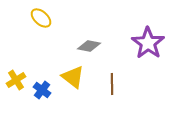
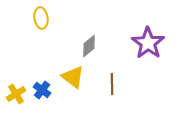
yellow ellipse: rotated 40 degrees clockwise
gray diamond: rotated 50 degrees counterclockwise
yellow cross: moved 14 px down
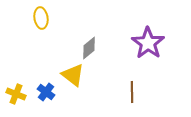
gray diamond: moved 2 px down
yellow triangle: moved 2 px up
brown line: moved 20 px right, 8 px down
blue cross: moved 4 px right, 2 px down
yellow cross: rotated 36 degrees counterclockwise
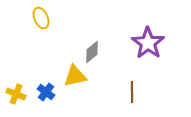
yellow ellipse: rotated 15 degrees counterclockwise
gray diamond: moved 3 px right, 4 px down
yellow triangle: moved 2 px right, 1 px down; rotated 50 degrees counterclockwise
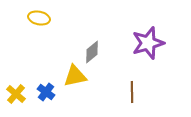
yellow ellipse: moved 2 px left; rotated 55 degrees counterclockwise
purple star: rotated 20 degrees clockwise
yellow cross: rotated 18 degrees clockwise
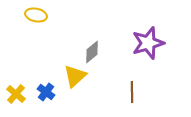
yellow ellipse: moved 3 px left, 3 px up
yellow triangle: rotated 30 degrees counterclockwise
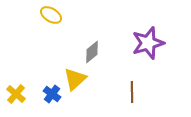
yellow ellipse: moved 15 px right; rotated 20 degrees clockwise
yellow triangle: moved 3 px down
blue cross: moved 6 px right, 2 px down
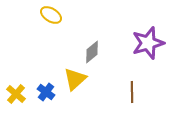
blue cross: moved 6 px left, 2 px up
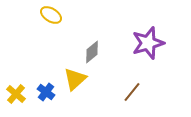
brown line: rotated 40 degrees clockwise
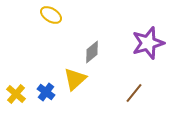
brown line: moved 2 px right, 1 px down
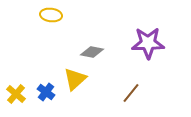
yellow ellipse: rotated 25 degrees counterclockwise
purple star: rotated 16 degrees clockwise
gray diamond: rotated 50 degrees clockwise
brown line: moved 3 px left
